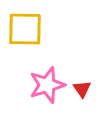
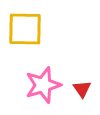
pink star: moved 4 px left
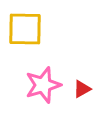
red triangle: rotated 36 degrees clockwise
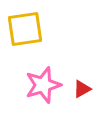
yellow square: rotated 9 degrees counterclockwise
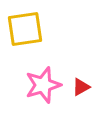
red triangle: moved 1 px left, 2 px up
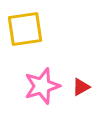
pink star: moved 1 px left, 1 px down
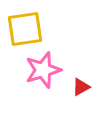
pink star: moved 1 px right, 16 px up
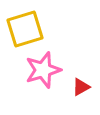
yellow square: rotated 9 degrees counterclockwise
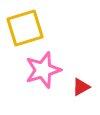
yellow square: moved 1 px up
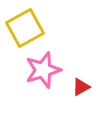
yellow square: rotated 12 degrees counterclockwise
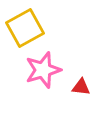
red triangle: rotated 36 degrees clockwise
